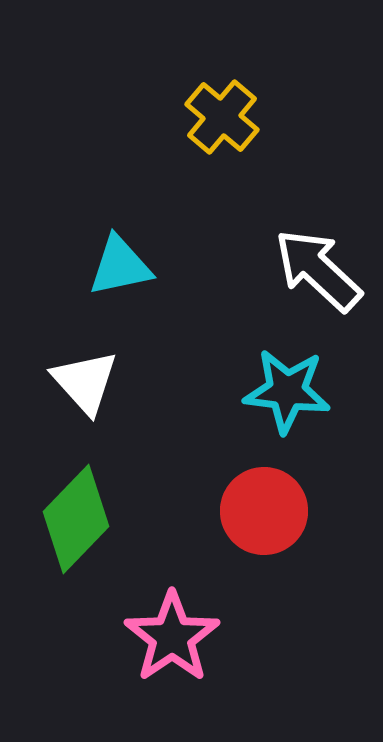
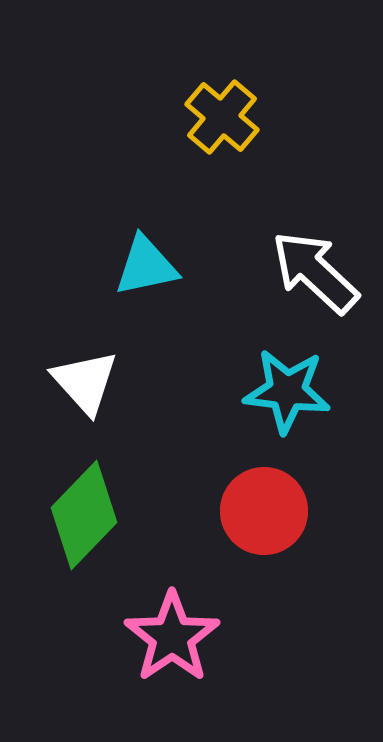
cyan triangle: moved 26 px right
white arrow: moved 3 px left, 2 px down
green diamond: moved 8 px right, 4 px up
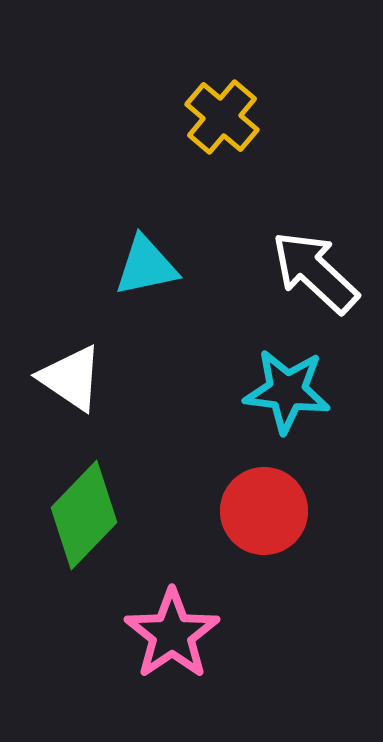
white triangle: moved 14 px left, 4 px up; rotated 14 degrees counterclockwise
pink star: moved 3 px up
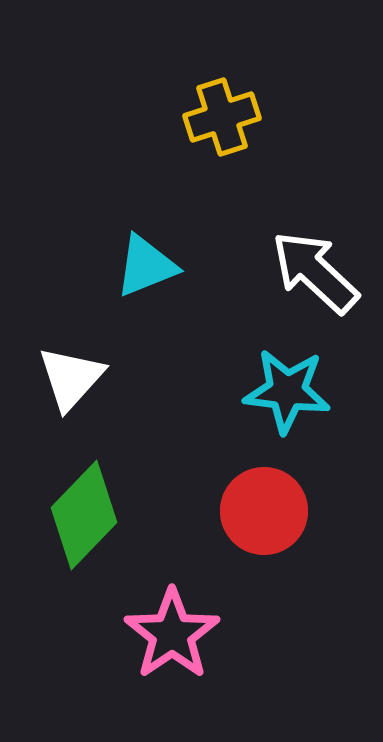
yellow cross: rotated 32 degrees clockwise
cyan triangle: rotated 10 degrees counterclockwise
white triangle: rotated 38 degrees clockwise
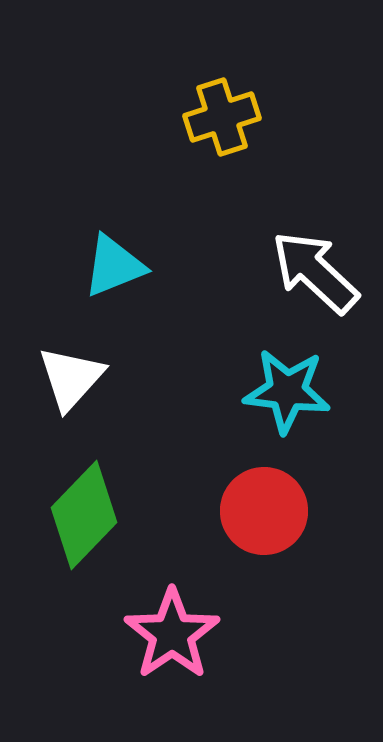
cyan triangle: moved 32 px left
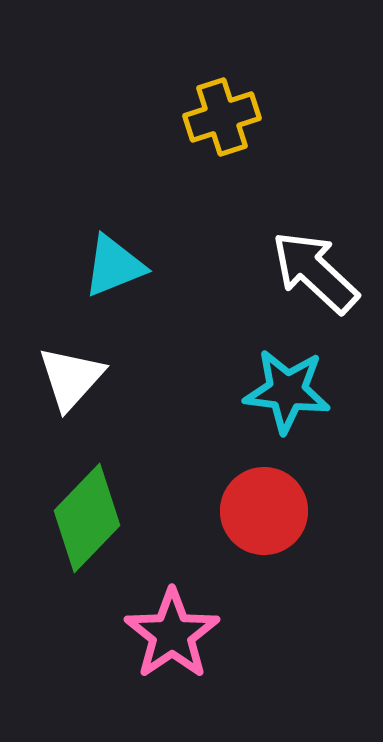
green diamond: moved 3 px right, 3 px down
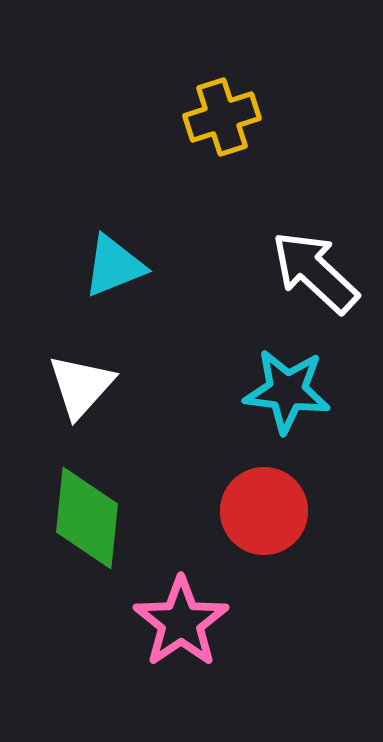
white triangle: moved 10 px right, 8 px down
green diamond: rotated 38 degrees counterclockwise
pink star: moved 9 px right, 12 px up
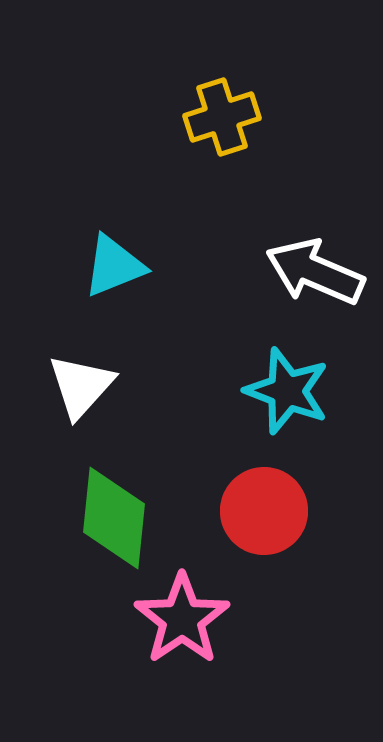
white arrow: rotated 20 degrees counterclockwise
cyan star: rotated 14 degrees clockwise
green diamond: moved 27 px right
pink star: moved 1 px right, 3 px up
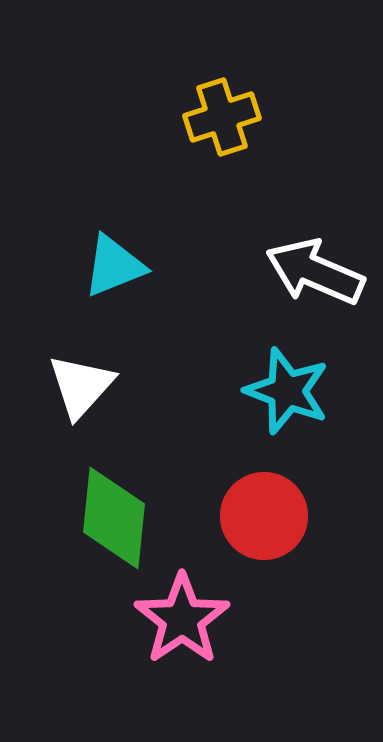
red circle: moved 5 px down
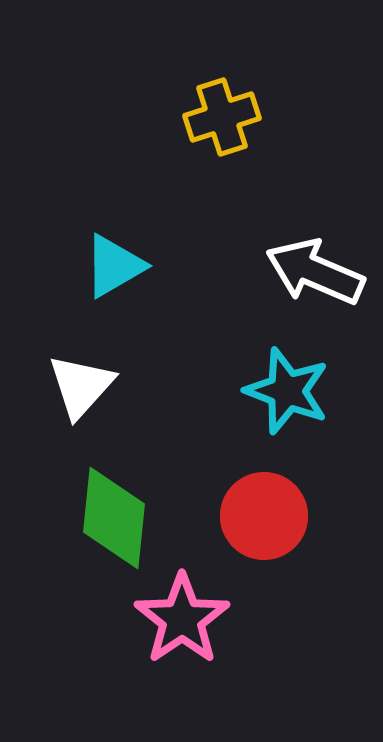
cyan triangle: rotated 8 degrees counterclockwise
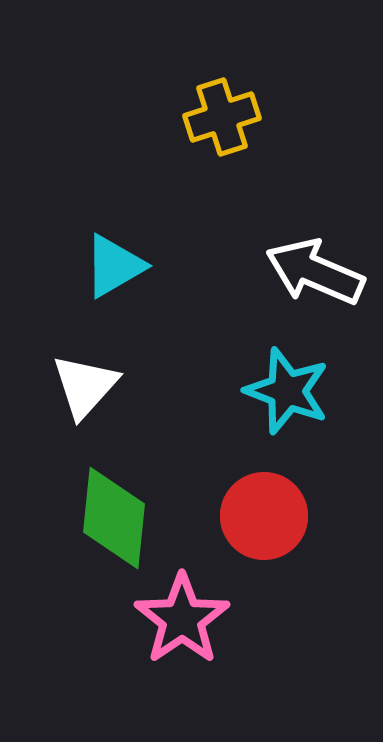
white triangle: moved 4 px right
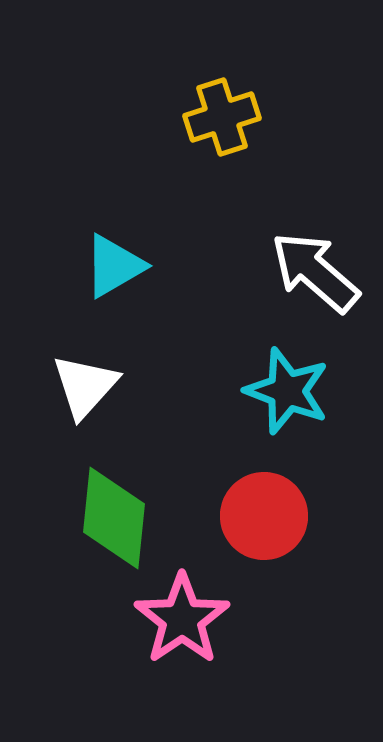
white arrow: rotated 18 degrees clockwise
